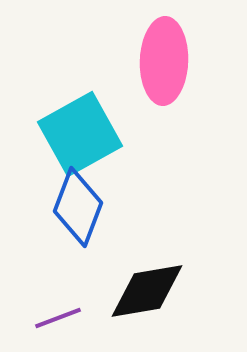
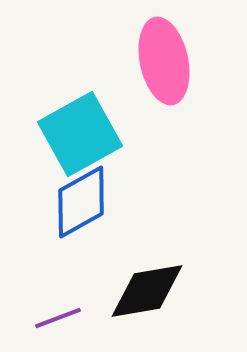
pink ellipse: rotated 14 degrees counterclockwise
blue diamond: moved 3 px right, 5 px up; rotated 40 degrees clockwise
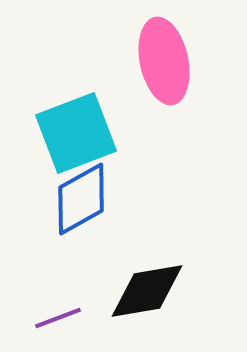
cyan square: moved 4 px left, 1 px up; rotated 8 degrees clockwise
blue diamond: moved 3 px up
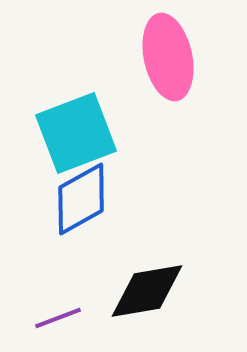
pink ellipse: moved 4 px right, 4 px up
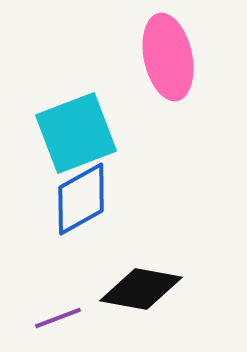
black diamond: moved 6 px left, 2 px up; rotated 20 degrees clockwise
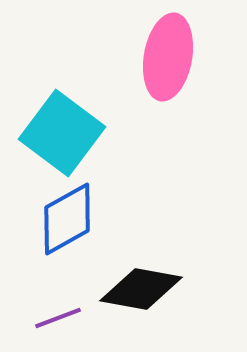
pink ellipse: rotated 22 degrees clockwise
cyan square: moved 14 px left; rotated 32 degrees counterclockwise
blue diamond: moved 14 px left, 20 px down
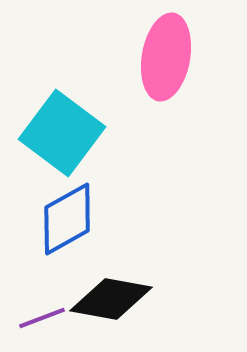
pink ellipse: moved 2 px left
black diamond: moved 30 px left, 10 px down
purple line: moved 16 px left
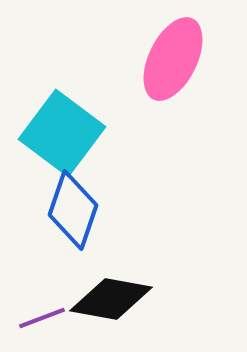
pink ellipse: moved 7 px right, 2 px down; rotated 16 degrees clockwise
blue diamond: moved 6 px right, 9 px up; rotated 42 degrees counterclockwise
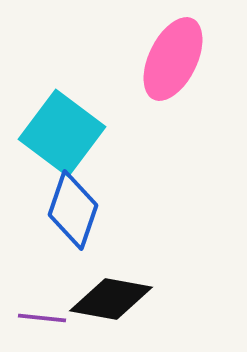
purple line: rotated 27 degrees clockwise
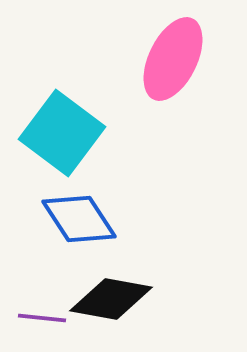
blue diamond: moved 6 px right, 9 px down; rotated 52 degrees counterclockwise
